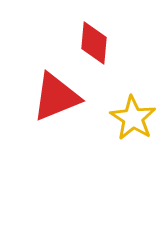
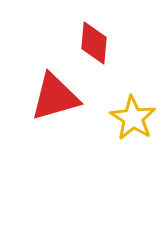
red triangle: moved 1 px left; rotated 6 degrees clockwise
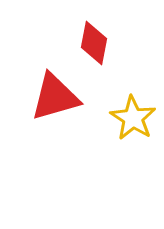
red diamond: rotated 6 degrees clockwise
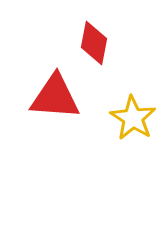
red triangle: rotated 20 degrees clockwise
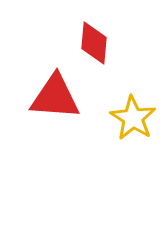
red diamond: rotated 6 degrees counterclockwise
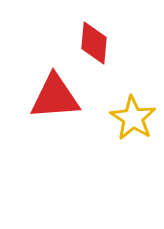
red triangle: rotated 8 degrees counterclockwise
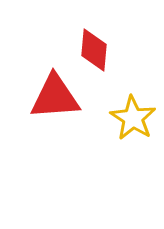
red diamond: moved 7 px down
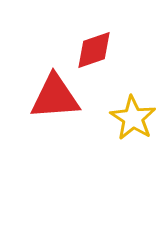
red diamond: rotated 66 degrees clockwise
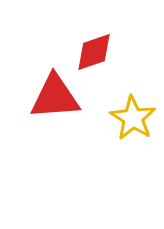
red diamond: moved 2 px down
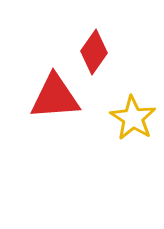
red diamond: rotated 36 degrees counterclockwise
